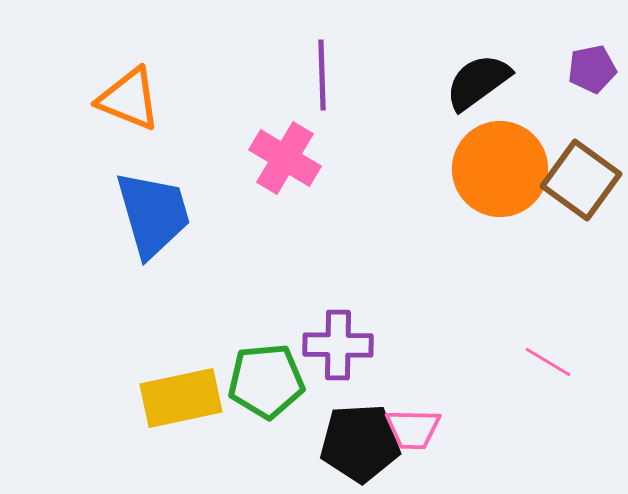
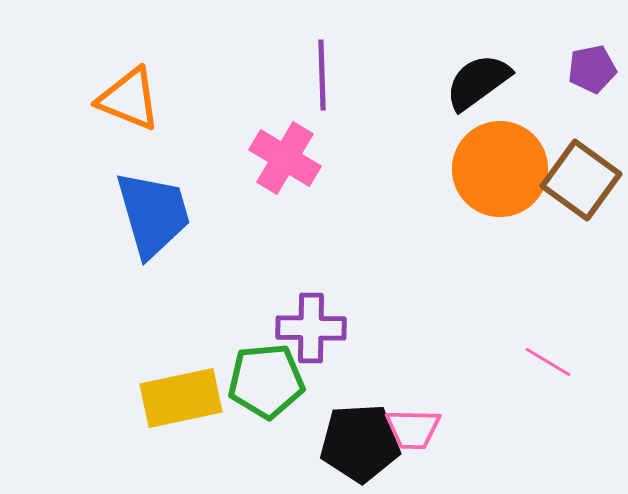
purple cross: moved 27 px left, 17 px up
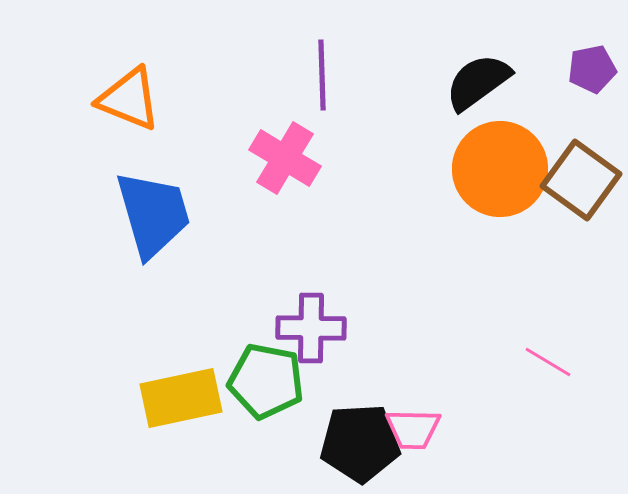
green pentagon: rotated 16 degrees clockwise
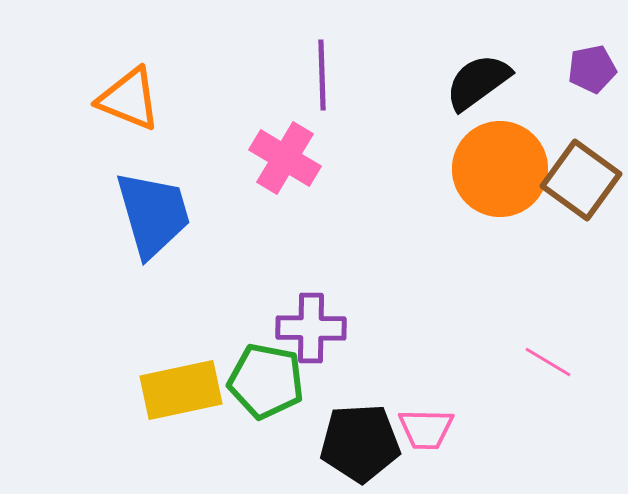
yellow rectangle: moved 8 px up
pink trapezoid: moved 13 px right
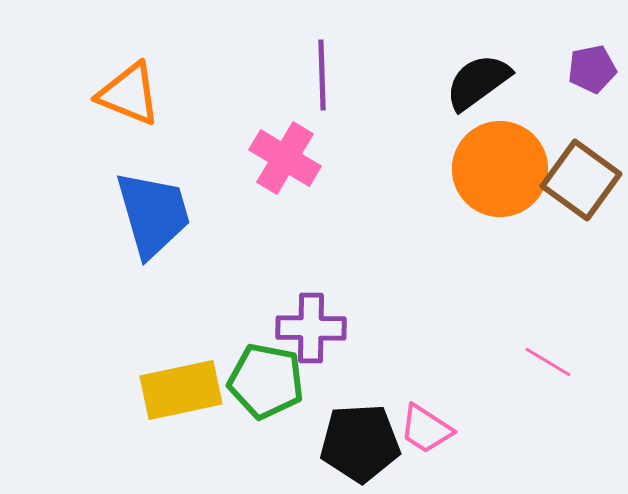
orange triangle: moved 5 px up
pink trapezoid: rotated 32 degrees clockwise
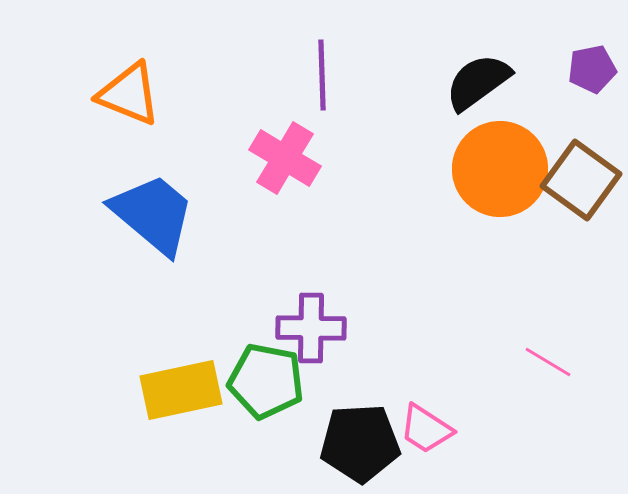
blue trapezoid: rotated 34 degrees counterclockwise
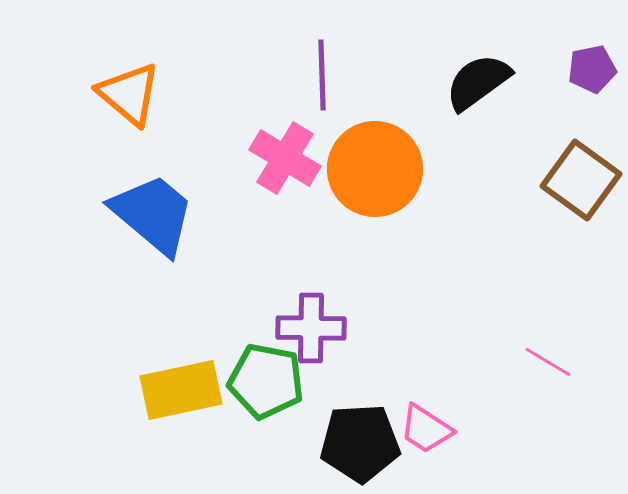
orange triangle: rotated 18 degrees clockwise
orange circle: moved 125 px left
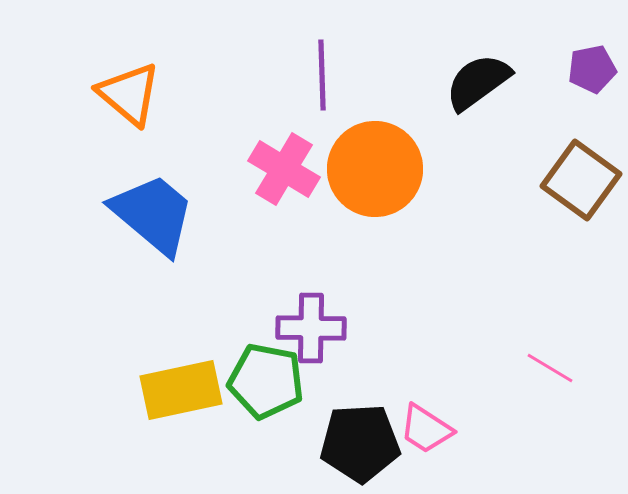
pink cross: moved 1 px left, 11 px down
pink line: moved 2 px right, 6 px down
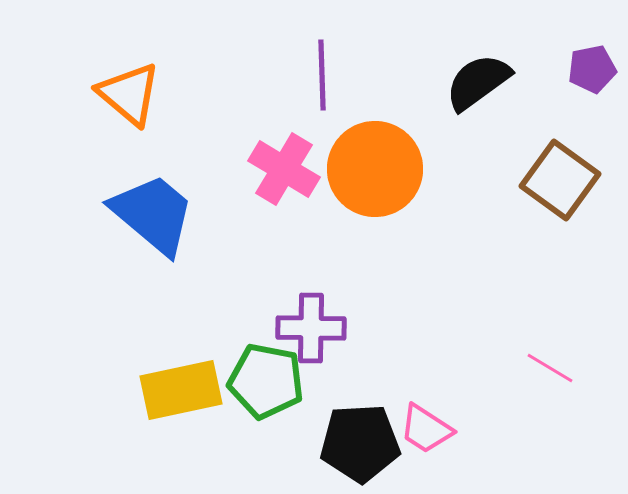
brown square: moved 21 px left
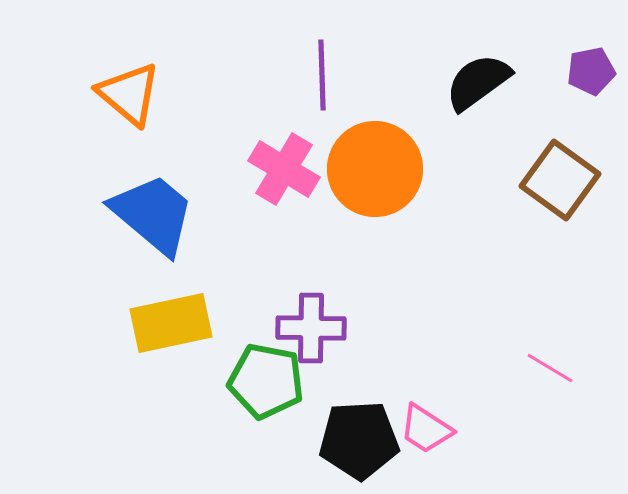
purple pentagon: moved 1 px left, 2 px down
yellow rectangle: moved 10 px left, 67 px up
black pentagon: moved 1 px left, 3 px up
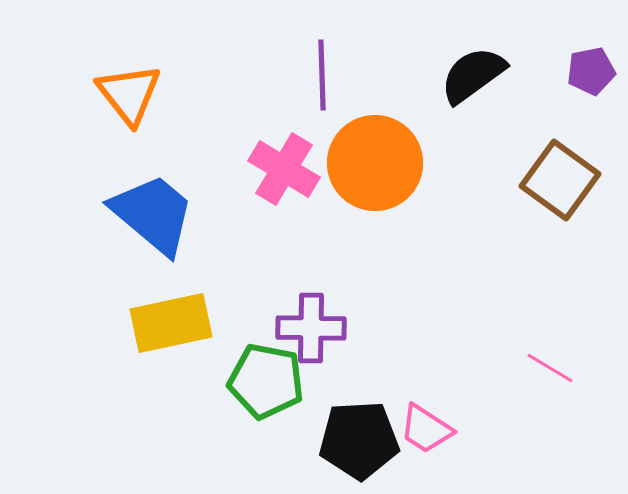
black semicircle: moved 5 px left, 7 px up
orange triangle: rotated 12 degrees clockwise
orange circle: moved 6 px up
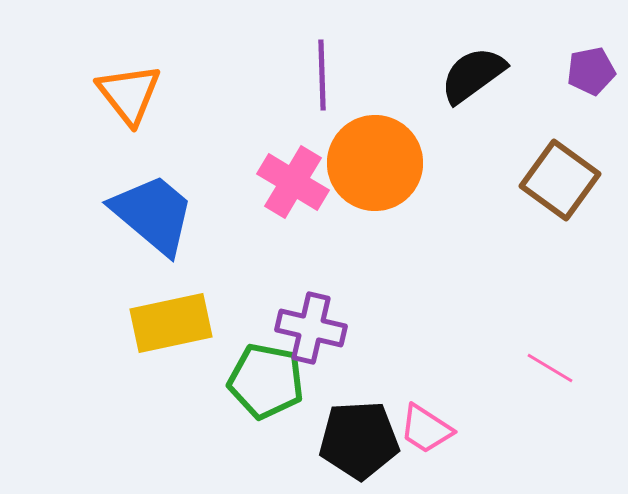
pink cross: moved 9 px right, 13 px down
purple cross: rotated 12 degrees clockwise
